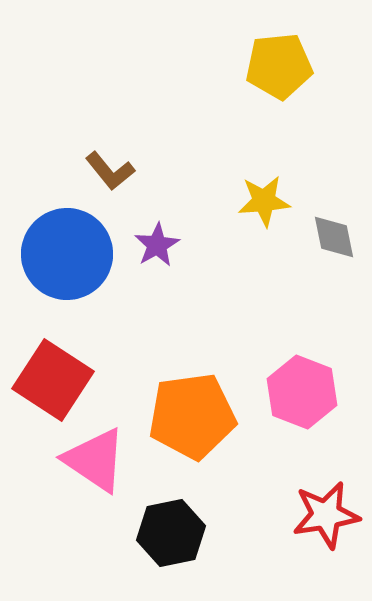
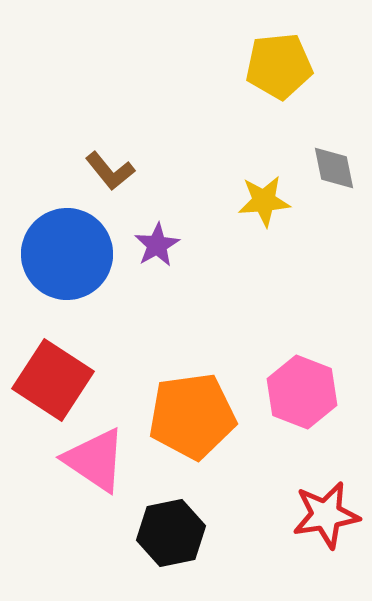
gray diamond: moved 69 px up
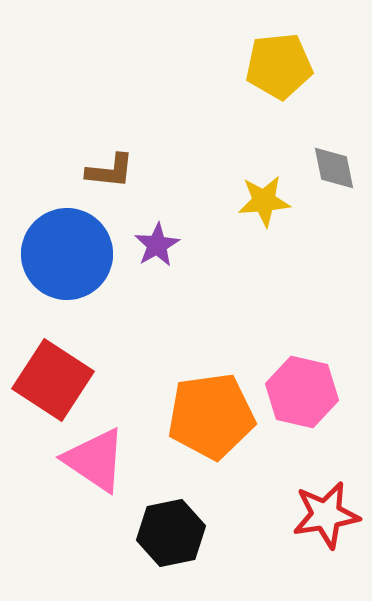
brown L-shape: rotated 45 degrees counterclockwise
pink hexagon: rotated 8 degrees counterclockwise
orange pentagon: moved 19 px right
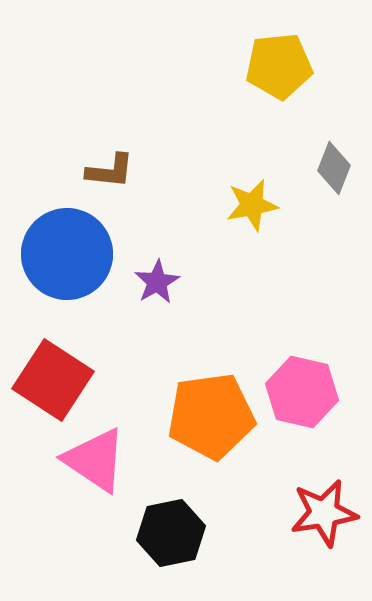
gray diamond: rotated 33 degrees clockwise
yellow star: moved 12 px left, 4 px down; rotated 6 degrees counterclockwise
purple star: moved 37 px down
red star: moved 2 px left, 2 px up
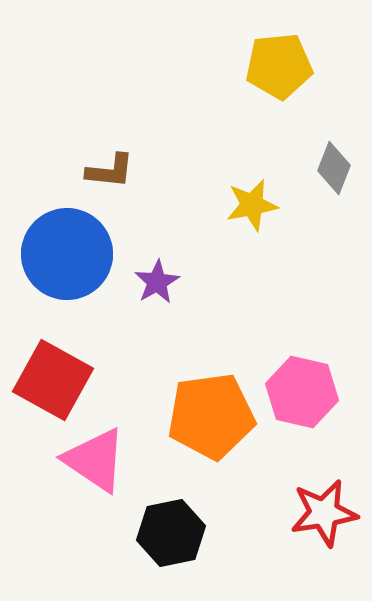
red square: rotated 4 degrees counterclockwise
